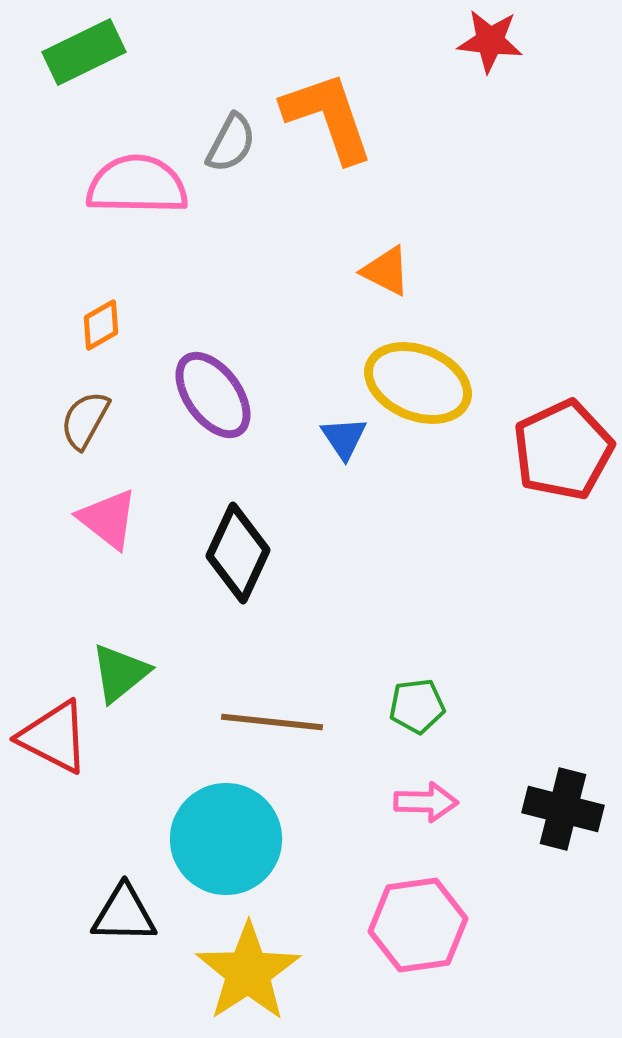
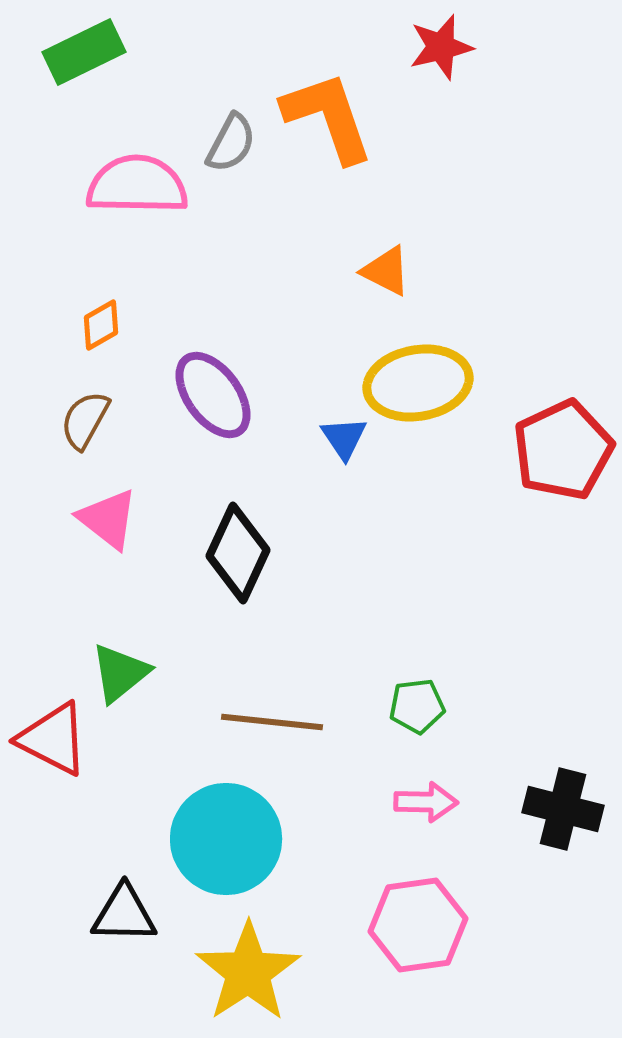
red star: moved 49 px left, 6 px down; rotated 20 degrees counterclockwise
yellow ellipse: rotated 32 degrees counterclockwise
red triangle: moved 1 px left, 2 px down
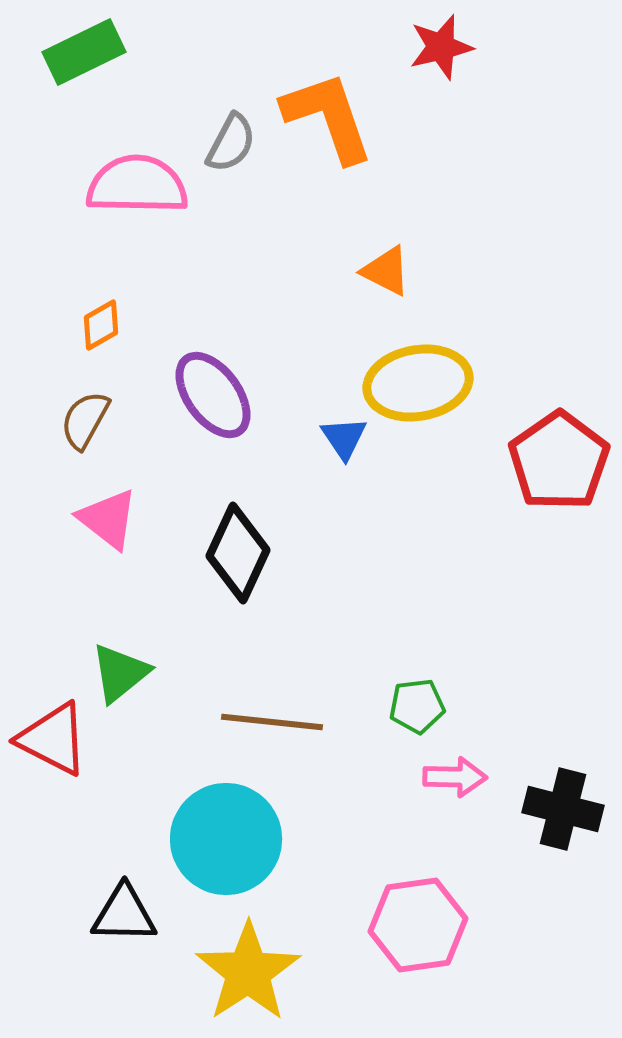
red pentagon: moved 4 px left, 11 px down; rotated 10 degrees counterclockwise
pink arrow: moved 29 px right, 25 px up
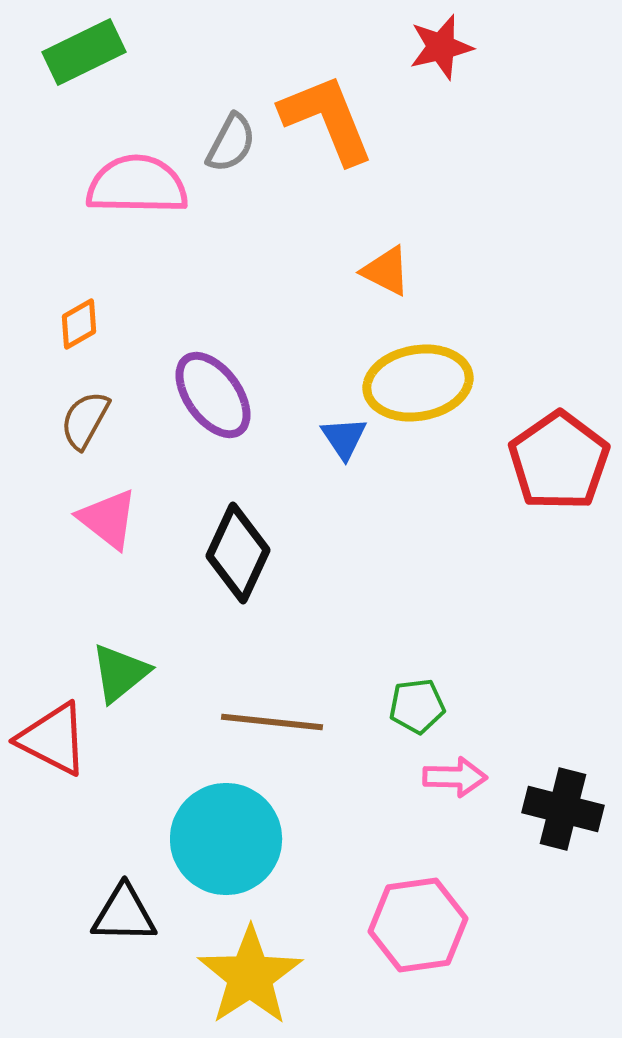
orange L-shape: moved 1 px left, 2 px down; rotated 3 degrees counterclockwise
orange diamond: moved 22 px left, 1 px up
yellow star: moved 2 px right, 4 px down
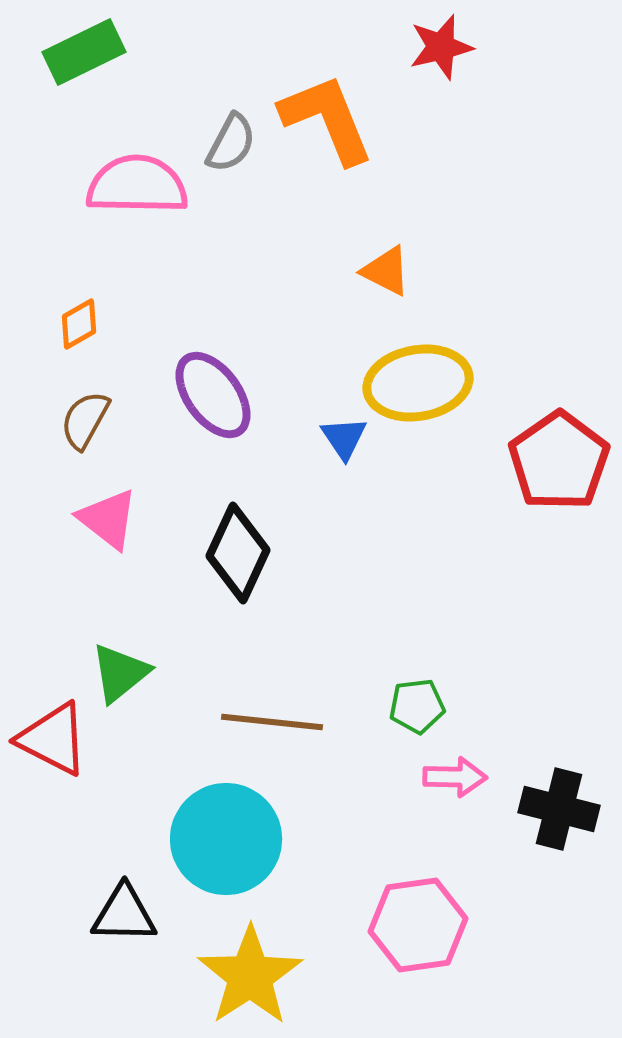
black cross: moved 4 px left
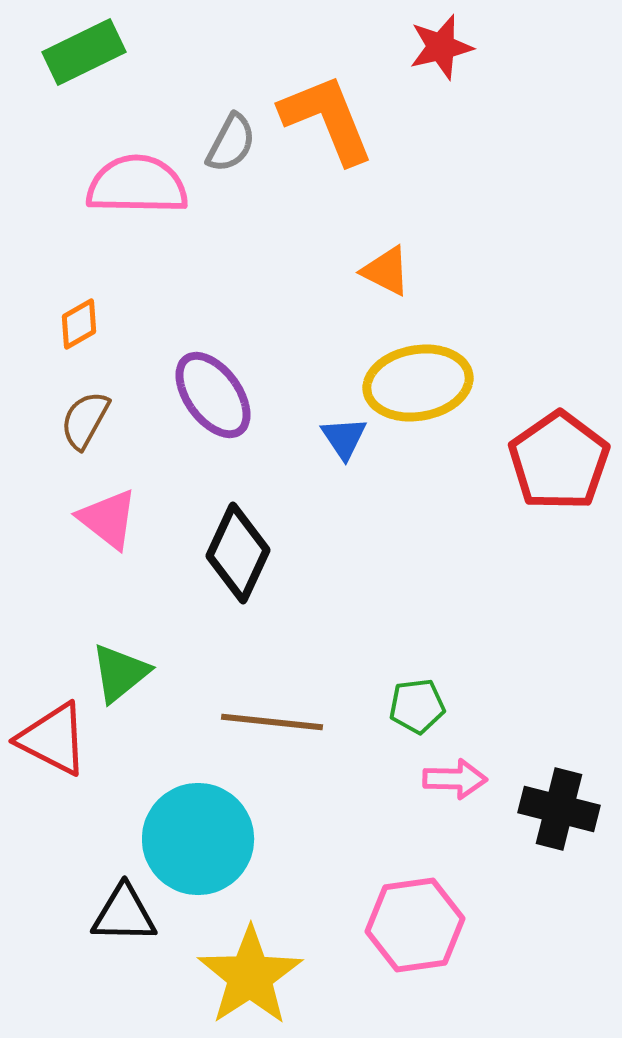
pink arrow: moved 2 px down
cyan circle: moved 28 px left
pink hexagon: moved 3 px left
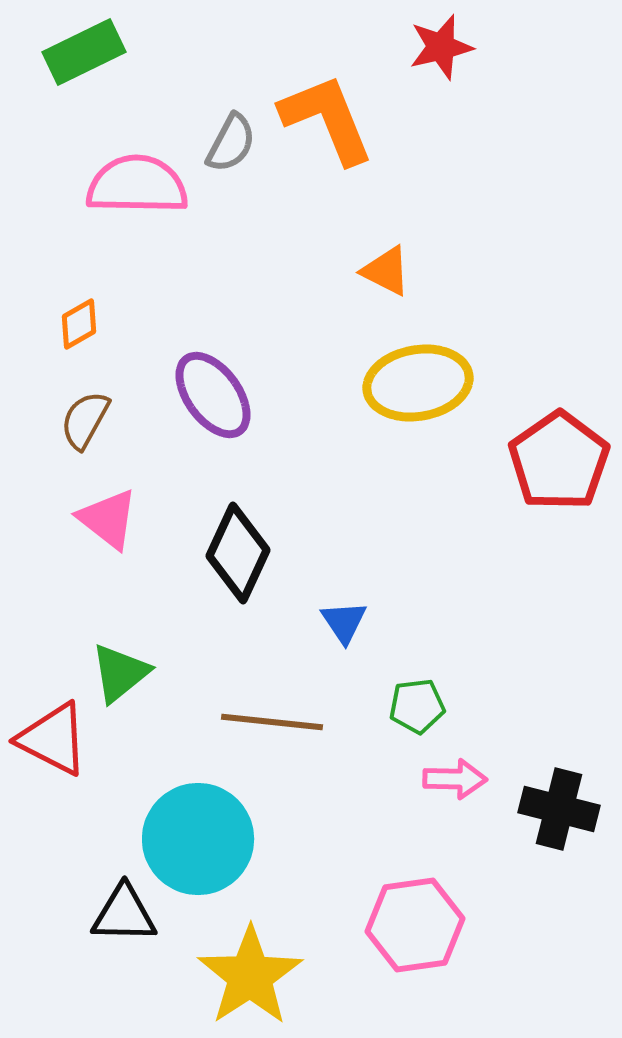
blue triangle: moved 184 px down
